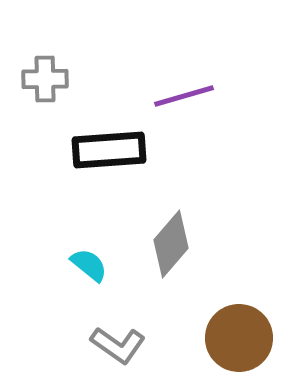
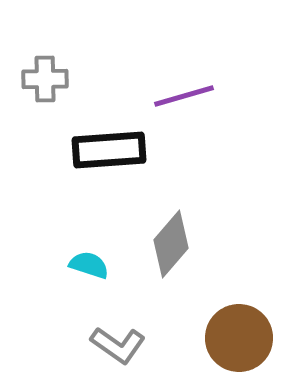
cyan semicircle: rotated 21 degrees counterclockwise
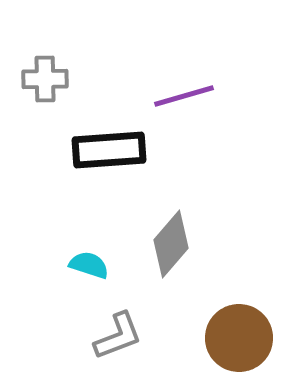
gray L-shape: moved 9 px up; rotated 56 degrees counterclockwise
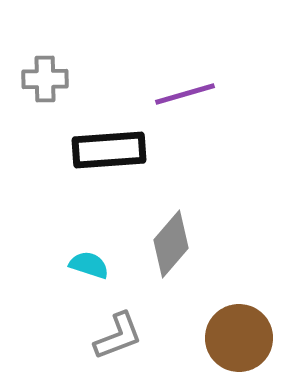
purple line: moved 1 px right, 2 px up
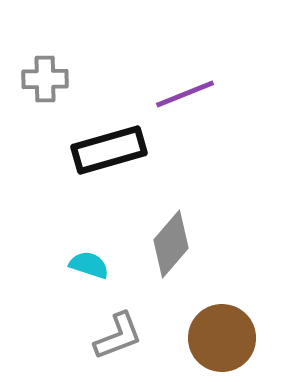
purple line: rotated 6 degrees counterclockwise
black rectangle: rotated 12 degrees counterclockwise
brown circle: moved 17 px left
